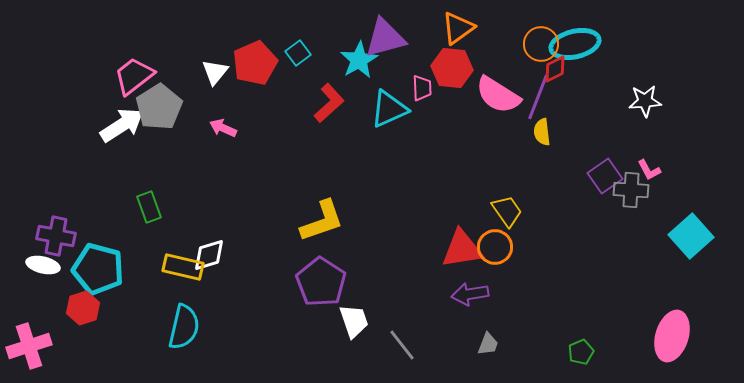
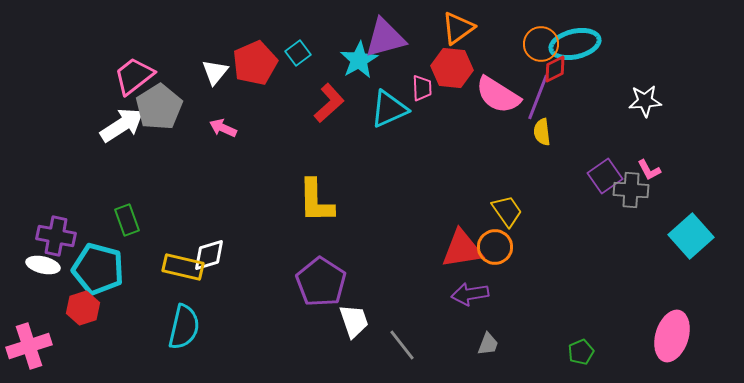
green rectangle at (149, 207): moved 22 px left, 13 px down
yellow L-shape at (322, 221): moved 6 px left, 20 px up; rotated 108 degrees clockwise
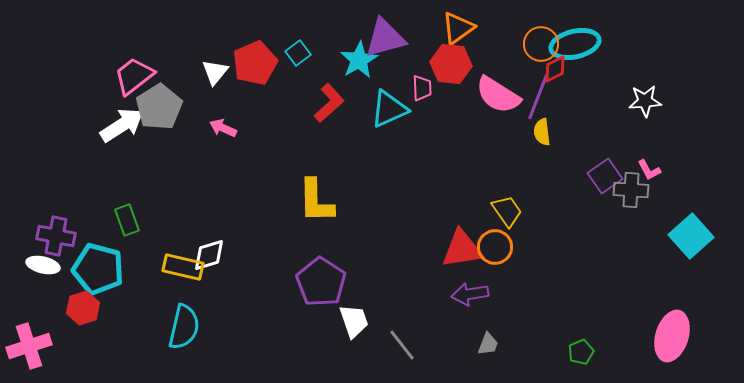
red hexagon at (452, 68): moved 1 px left, 4 px up
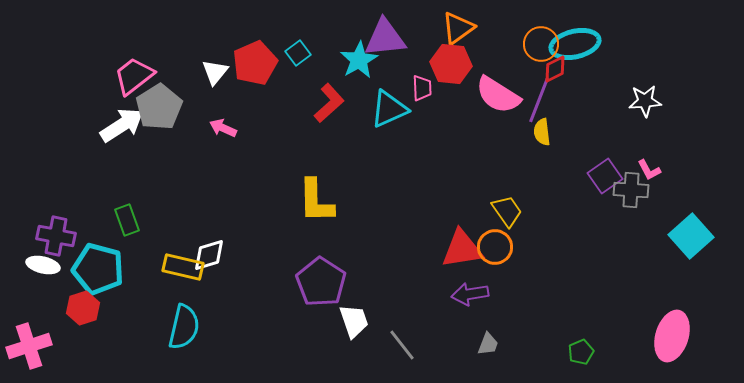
purple triangle at (385, 38): rotated 9 degrees clockwise
purple line at (538, 97): moved 1 px right, 3 px down
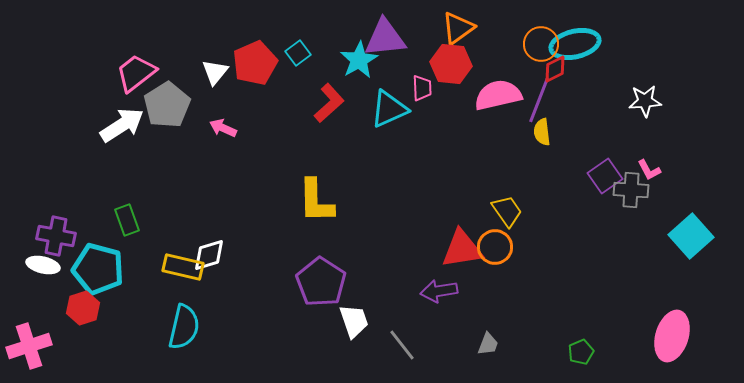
pink trapezoid at (134, 76): moved 2 px right, 3 px up
pink semicircle at (498, 95): rotated 135 degrees clockwise
gray pentagon at (159, 107): moved 8 px right, 2 px up
purple arrow at (470, 294): moved 31 px left, 3 px up
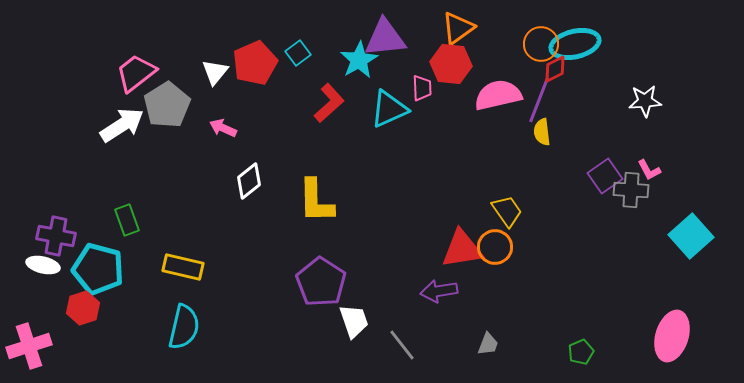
white diamond at (209, 255): moved 40 px right, 74 px up; rotated 21 degrees counterclockwise
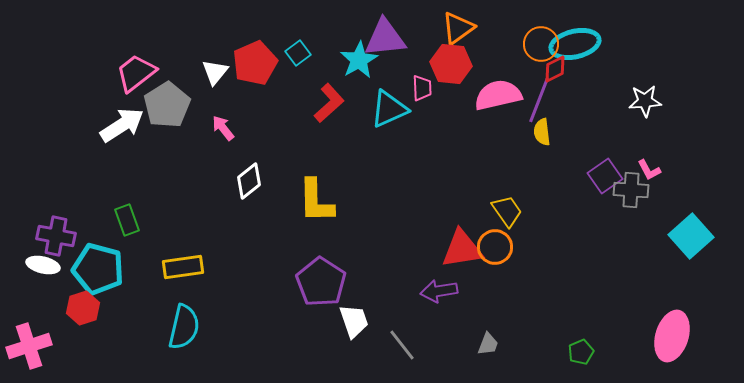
pink arrow at (223, 128): rotated 28 degrees clockwise
yellow rectangle at (183, 267): rotated 21 degrees counterclockwise
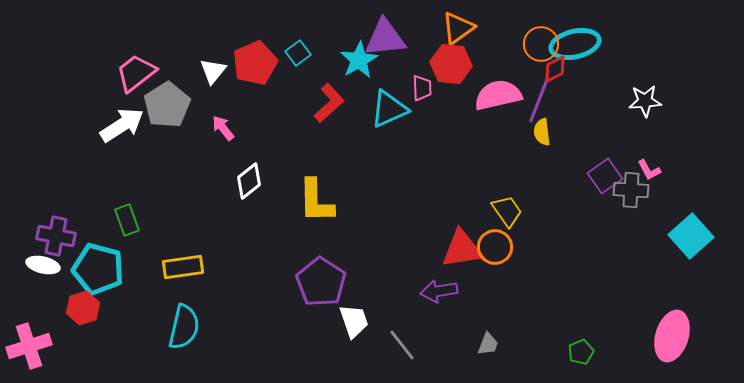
white triangle at (215, 72): moved 2 px left, 1 px up
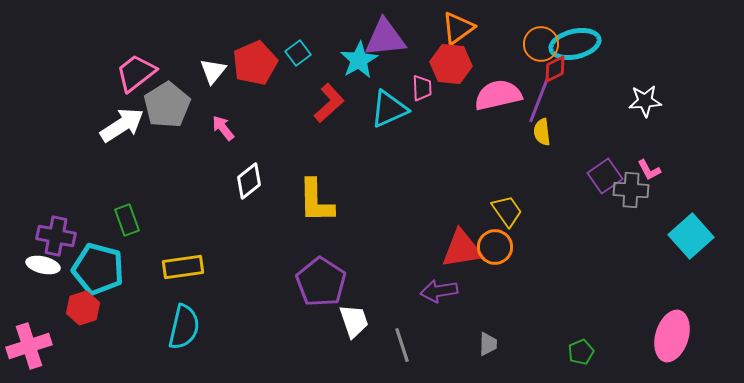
gray trapezoid at (488, 344): rotated 20 degrees counterclockwise
gray line at (402, 345): rotated 20 degrees clockwise
